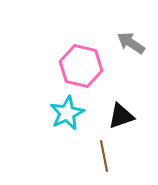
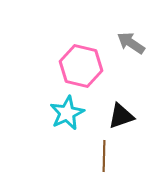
brown line: rotated 12 degrees clockwise
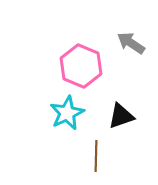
pink hexagon: rotated 9 degrees clockwise
brown line: moved 8 px left
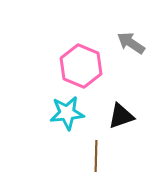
cyan star: rotated 20 degrees clockwise
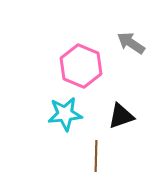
cyan star: moved 2 px left, 1 px down
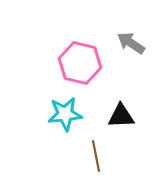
pink hexagon: moved 1 px left, 3 px up; rotated 9 degrees counterclockwise
black triangle: rotated 16 degrees clockwise
brown line: rotated 12 degrees counterclockwise
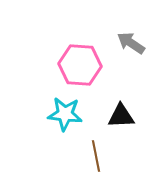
pink hexagon: moved 2 px down; rotated 9 degrees counterclockwise
cyan star: rotated 12 degrees clockwise
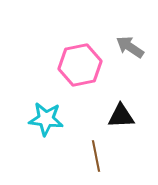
gray arrow: moved 1 px left, 4 px down
pink hexagon: rotated 15 degrees counterclockwise
cyan star: moved 19 px left, 5 px down
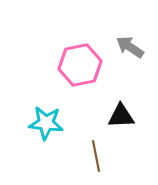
cyan star: moved 4 px down
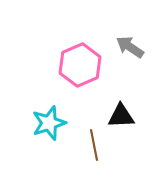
pink hexagon: rotated 12 degrees counterclockwise
cyan star: moved 3 px right; rotated 24 degrees counterclockwise
brown line: moved 2 px left, 11 px up
